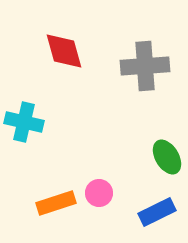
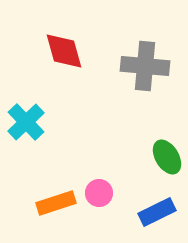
gray cross: rotated 9 degrees clockwise
cyan cross: moved 2 px right; rotated 33 degrees clockwise
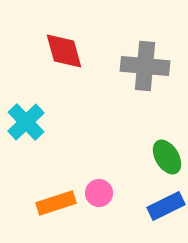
blue rectangle: moved 9 px right, 6 px up
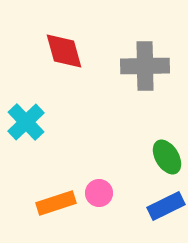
gray cross: rotated 6 degrees counterclockwise
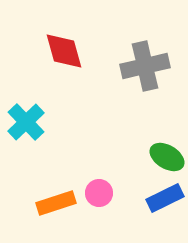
gray cross: rotated 12 degrees counterclockwise
green ellipse: rotated 28 degrees counterclockwise
blue rectangle: moved 1 px left, 8 px up
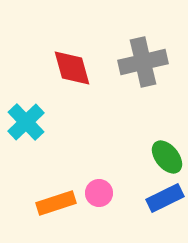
red diamond: moved 8 px right, 17 px down
gray cross: moved 2 px left, 4 px up
green ellipse: rotated 20 degrees clockwise
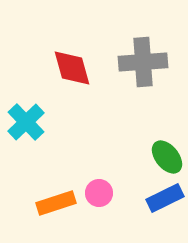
gray cross: rotated 9 degrees clockwise
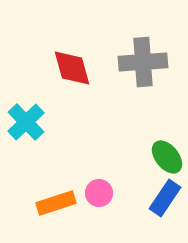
blue rectangle: rotated 30 degrees counterclockwise
